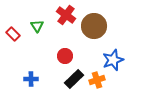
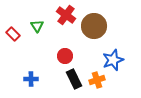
black rectangle: rotated 72 degrees counterclockwise
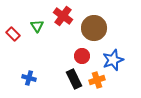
red cross: moved 3 px left, 1 px down
brown circle: moved 2 px down
red circle: moved 17 px right
blue cross: moved 2 px left, 1 px up; rotated 16 degrees clockwise
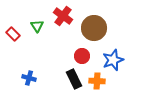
orange cross: moved 1 px down; rotated 21 degrees clockwise
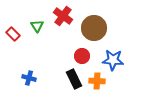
blue star: rotated 25 degrees clockwise
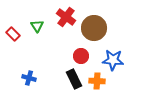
red cross: moved 3 px right, 1 px down
red circle: moved 1 px left
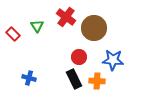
red circle: moved 2 px left, 1 px down
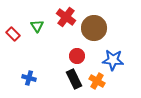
red circle: moved 2 px left, 1 px up
orange cross: rotated 28 degrees clockwise
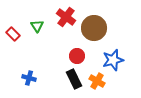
blue star: rotated 20 degrees counterclockwise
